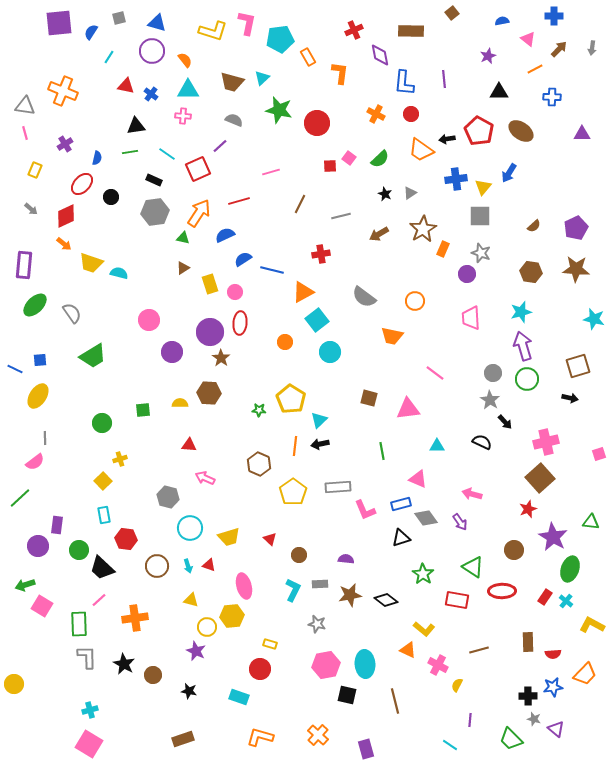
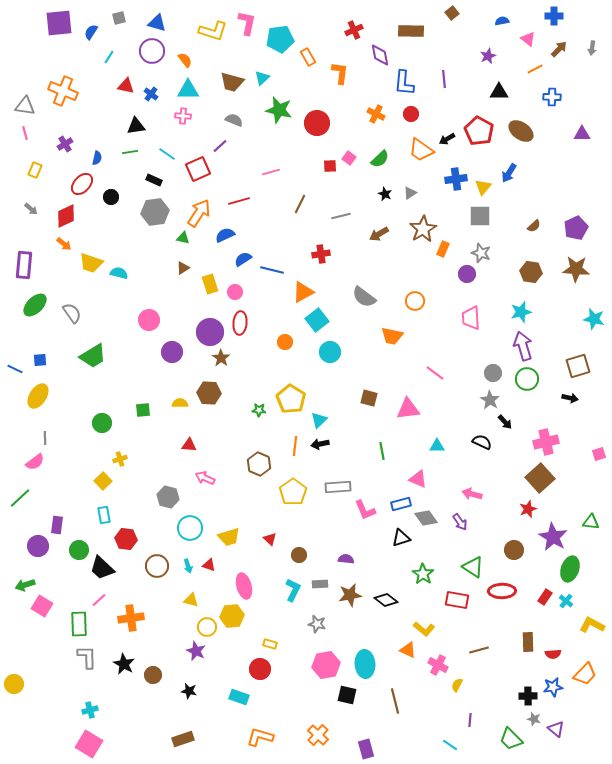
black arrow at (447, 139): rotated 21 degrees counterclockwise
orange cross at (135, 618): moved 4 px left
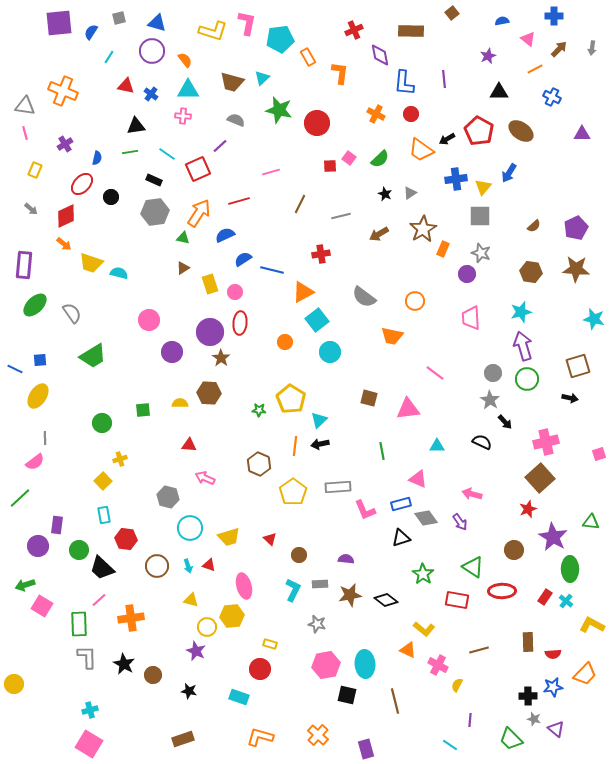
blue cross at (552, 97): rotated 24 degrees clockwise
gray semicircle at (234, 120): moved 2 px right
green ellipse at (570, 569): rotated 20 degrees counterclockwise
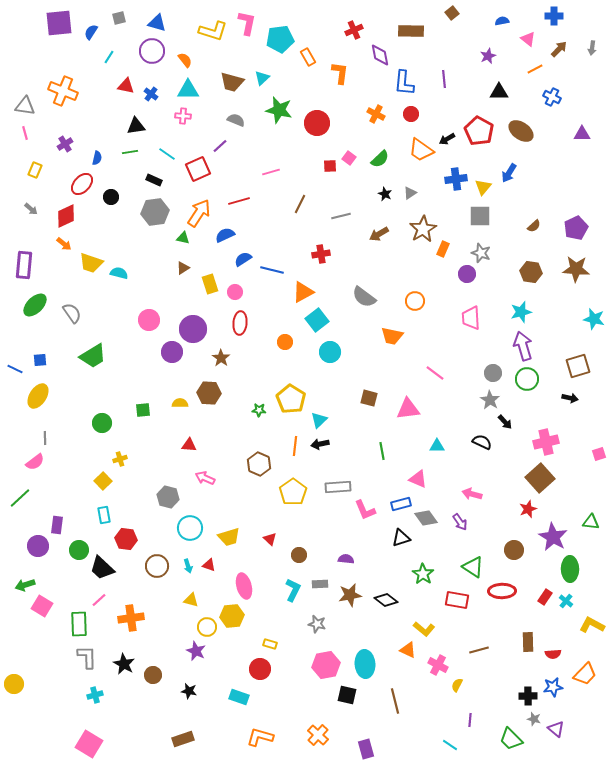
purple circle at (210, 332): moved 17 px left, 3 px up
cyan cross at (90, 710): moved 5 px right, 15 px up
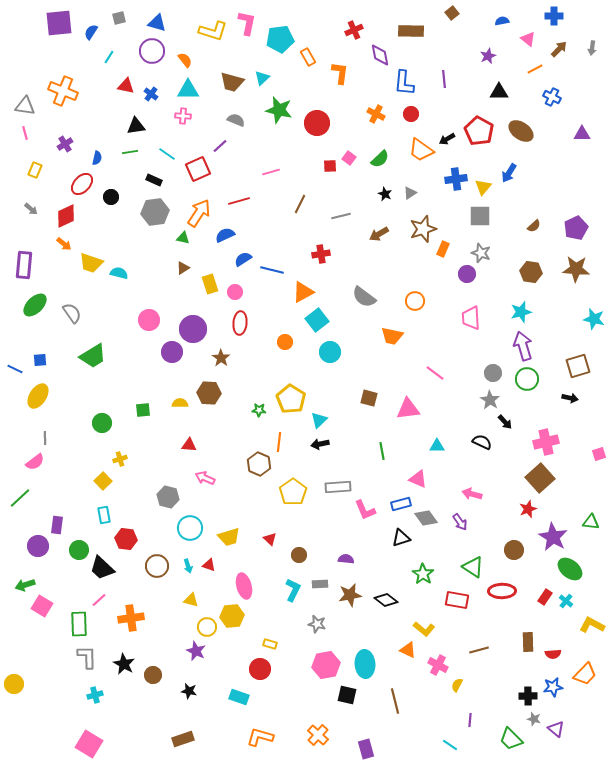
brown star at (423, 229): rotated 12 degrees clockwise
orange line at (295, 446): moved 16 px left, 4 px up
green ellipse at (570, 569): rotated 50 degrees counterclockwise
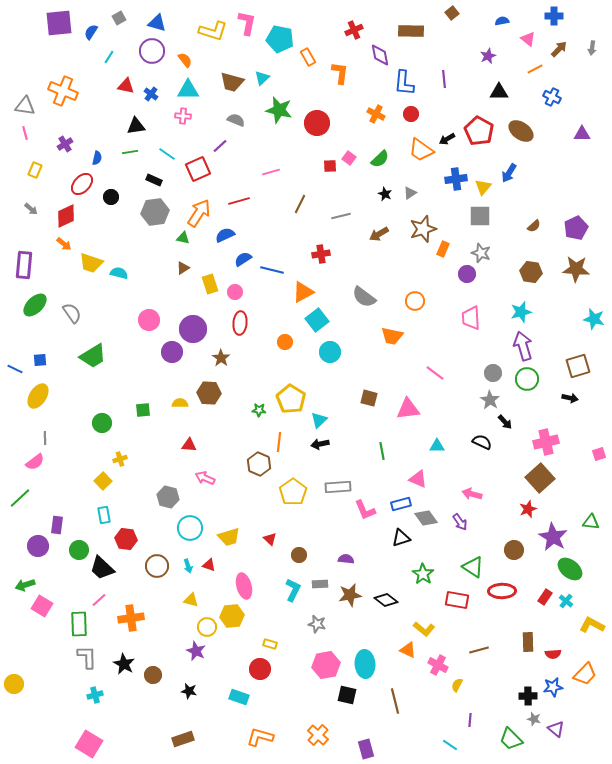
gray square at (119, 18): rotated 16 degrees counterclockwise
cyan pentagon at (280, 39): rotated 20 degrees clockwise
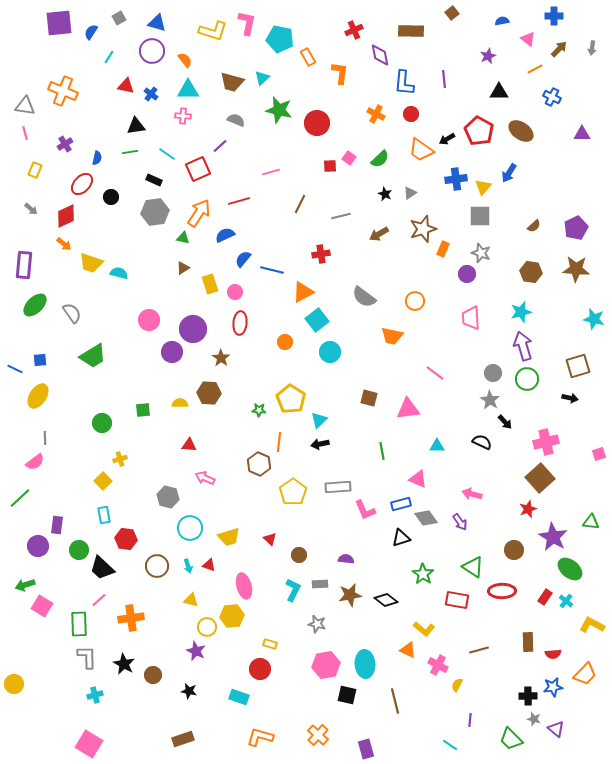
blue semicircle at (243, 259): rotated 18 degrees counterclockwise
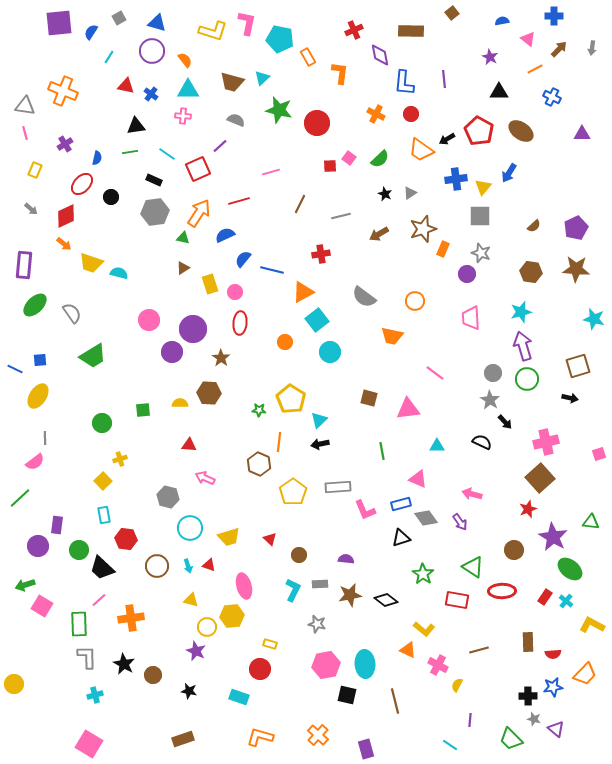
purple star at (488, 56): moved 2 px right, 1 px down; rotated 21 degrees counterclockwise
